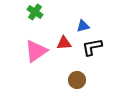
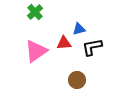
green cross: rotated 14 degrees clockwise
blue triangle: moved 4 px left, 3 px down
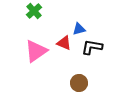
green cross: moved 1 px left, 1 px up
red triangle: rotated 28 degrees clockwise
black L-shape: rotated 20 degrees clockwise
brown circle: moved 2 px right, 3 px down
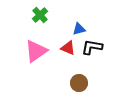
green cross: moved 6 px right, 4 px down
red triangle: moved 4 px right, 5 px down
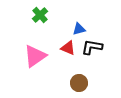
pink triangle: moved 1 px left, 5 px down
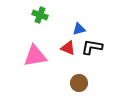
green cross: rotated 28 degrees counterclockwise
pink triangle: rotated 25 degrees clockwise
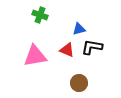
red triangle: moved 1 px left, 2 px down
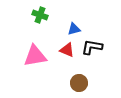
blue triangle: moved 5 px left
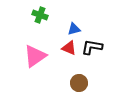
red triangle: moved 2 px right, 2 px up
pink triangle: rotated 25 degrees counterclockwise
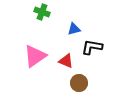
green cross: moved 2 px right, 3 px up
red triangle: moved 3 px left, 13 px down
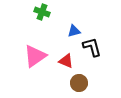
blue triangle: moved 2 px down
black L-shape: rotated 65 degrees clockwise
